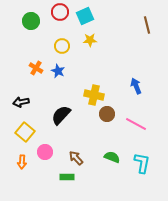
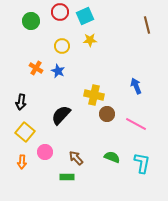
black arrow: rotated 70 degrees counterclockwise
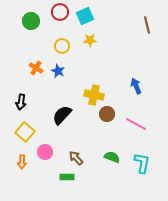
black semicircle: moved 1 px right
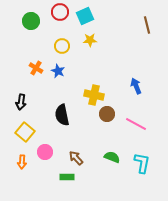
black semicircle: rotated 55 degrees counterclockwise
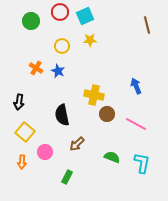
black arrow: moved 2 px left
brown arrow: moved 1 px right, 14 px up; rotated 91 degrees counterclockwise
green rectangle: rotated 64 degrees counterclockwise
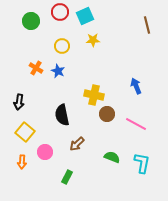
yellow star: moved 3 px right
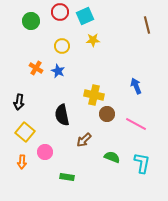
brown arrow: moved 7 px right, 4 px up
green rectangle: rotated 72 degrees clockwise
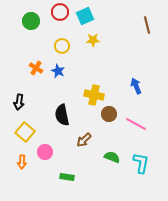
brown circle: moved 2 px right
cyan L-shape: moved 1 px left
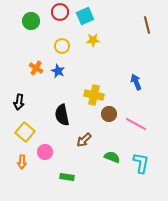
blue arrow: moved 4 px up
